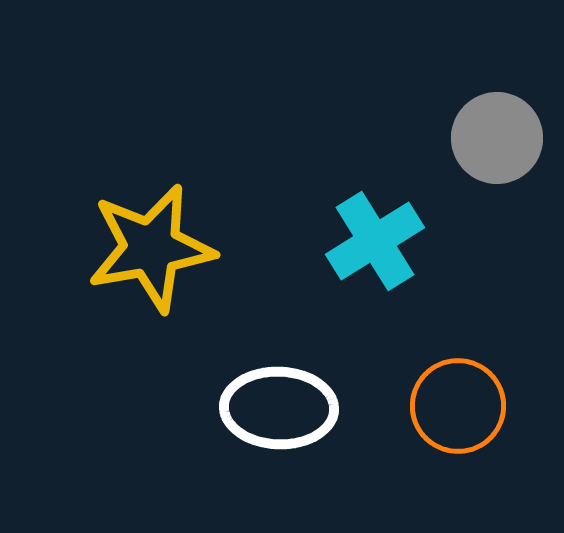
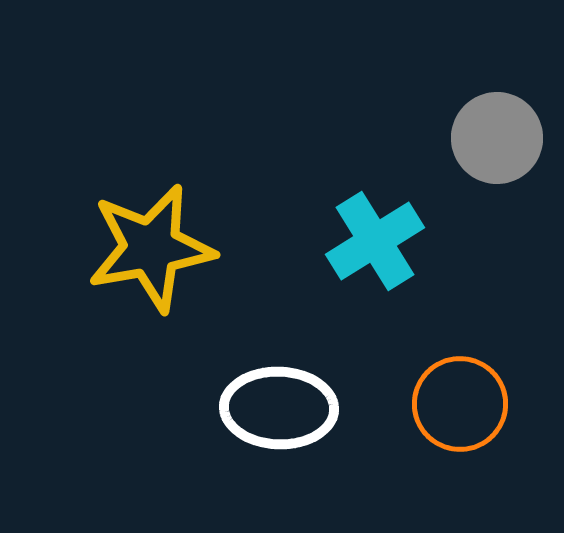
orange circle: moved 2 px right, 2 px up
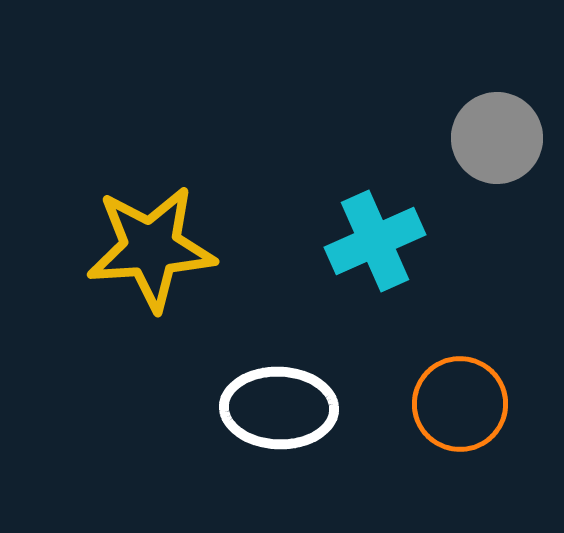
cyan cross: rotated 8 degrees clockwise
yellow star: rotated 6 degrees clockwise
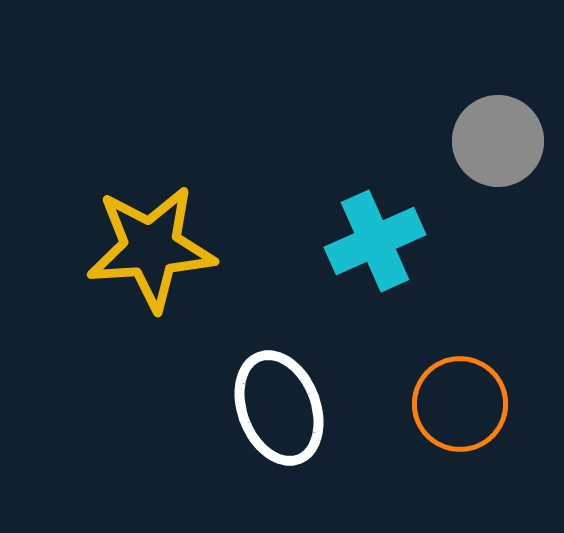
gray circle: moved 1 px right, 3 px down
white ellipse: rotated 67 degrees clockwise
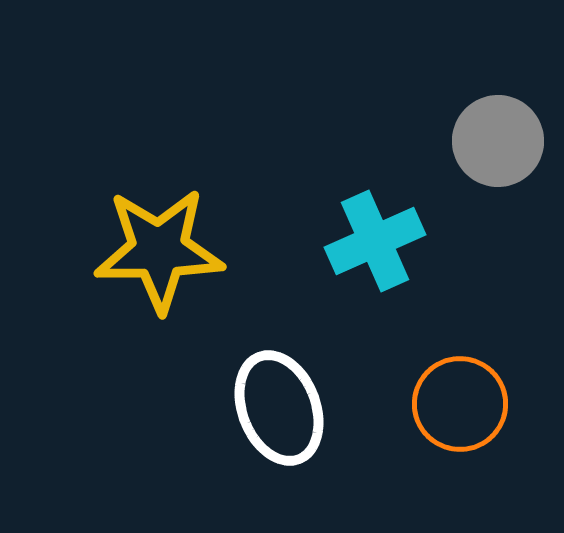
yellow star: moved 8 px right, 2 px down; rotated 3 degrees clockwise
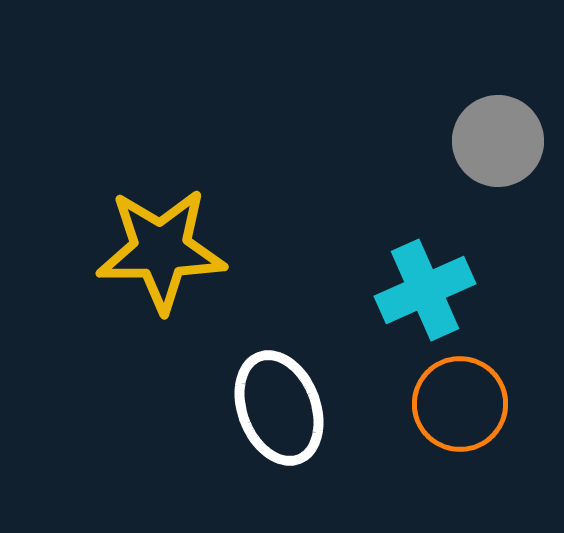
cyan cross: moved 50 px right, 49 px down
yellow star: moved 2 px right
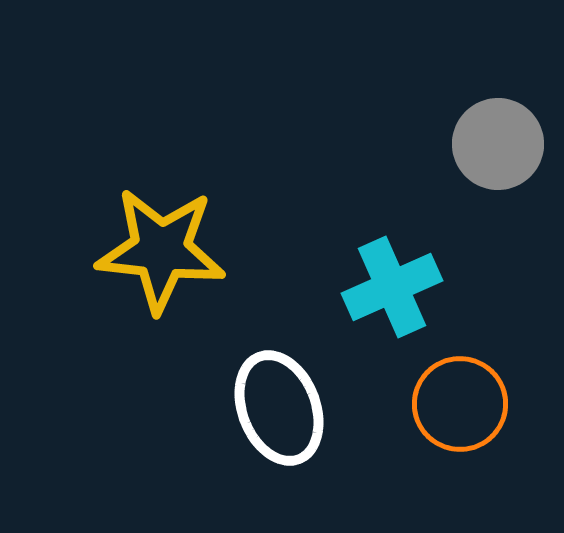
gray circle: moved 3 px down
yellow star: rotated 7 degrees clockwise
cyan cross: moved 33 px left, 3 px up
